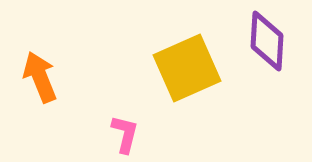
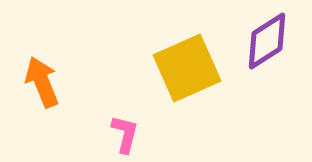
purple diamond: rotated 54 degrees clockwise
orange arrow: moved 2 px right, 5 px down
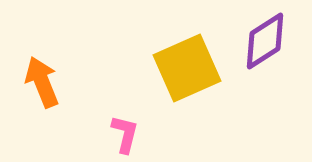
purple diamond: moved 2 px left
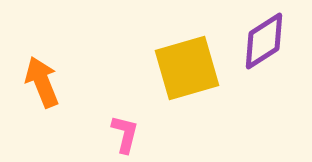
purple diamond: moved 1 px left
yellow square: rotated 8 degrees clockwise
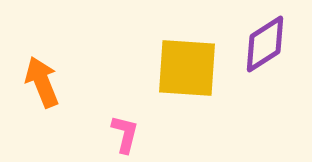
purple diamond: moved 1 px right, 3 px down
yellow square: rotated 20 degrees clockwise
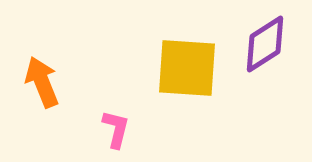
pink L-shape: moved 9 px left, 5 px up
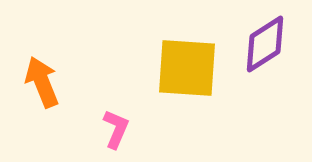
pink L-shape: rotated 9 degrees clockwise
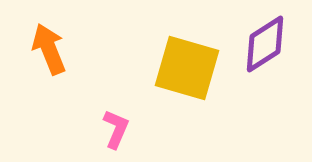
yellow square: rotated 12 degrees clockwise
orange arrow: moved 7 px right, 33 px up
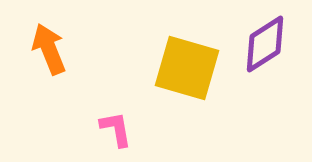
pink L-shape: rotated 33 degrees counterclockwise
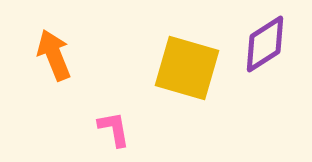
orange arrow: moved 5 px right, 6 px down
pink L-shape: moved 2 px left
